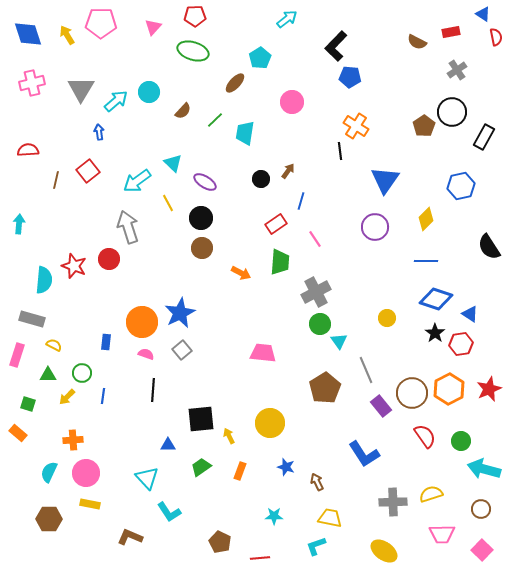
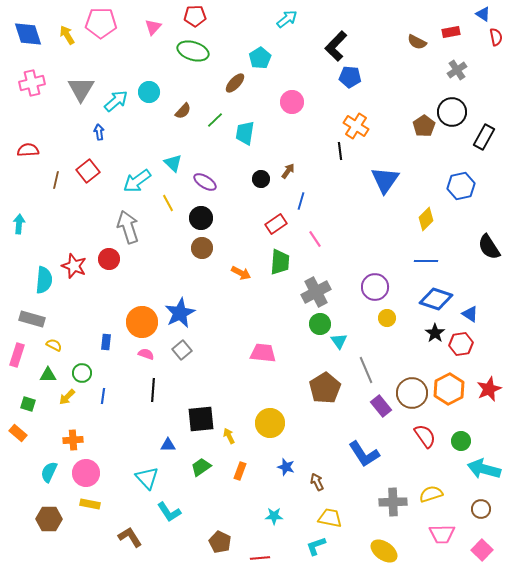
purple circle at (375, 227): moved 60 px down
brown L-shape at (130, 537): rotated 35 degrees clockwise
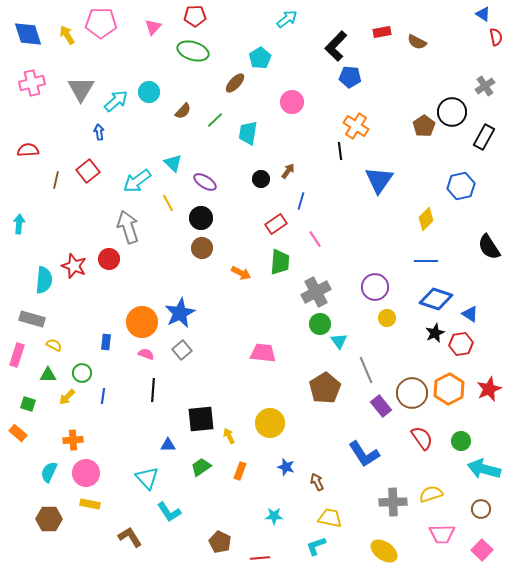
red rectangle at (451, 32): moved 69 px left
gray cross at (457, 70): moved 28 px right, 16 px down
cyan trapezoid at (245, 133): moved 3 px right
blue triangle at (385, 180): moved 6 px left
black star at (435, 333): rotated 12 degrees clockwise
red semicircle at (425, 436): moved 3 px left, 2 px down
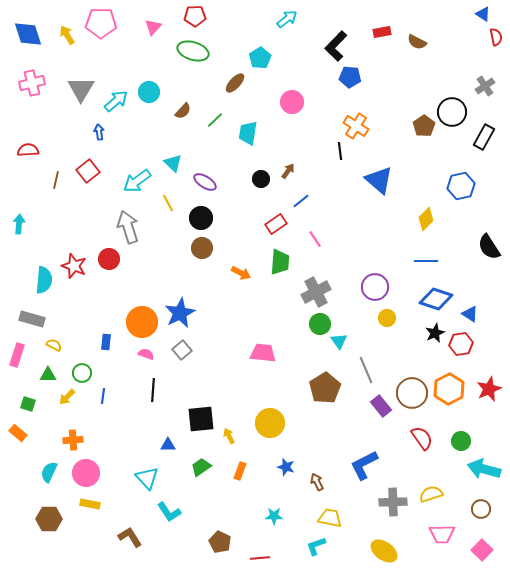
blue triangle at (379, 180): rotated 24 degrees counterclockwise
blue line at (301, 201): rotated 36 degrees clockwise
blue L-shape at (364, 454): moved 11 px down; rotated 96 degrees clockwise
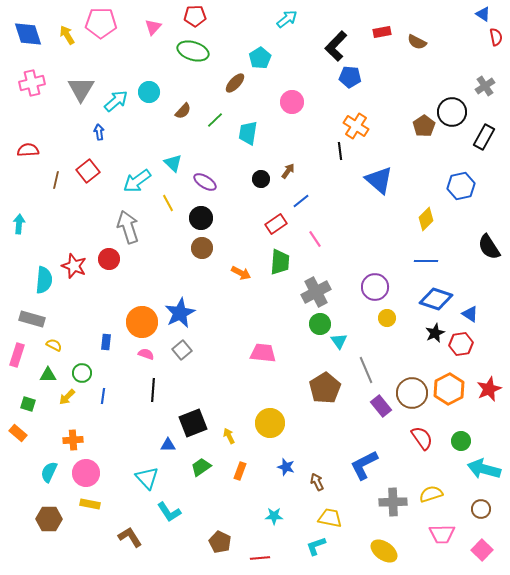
black square at (201, 419): moved 8 px left, 4 px down; rotated 16 degrees counterclockwise
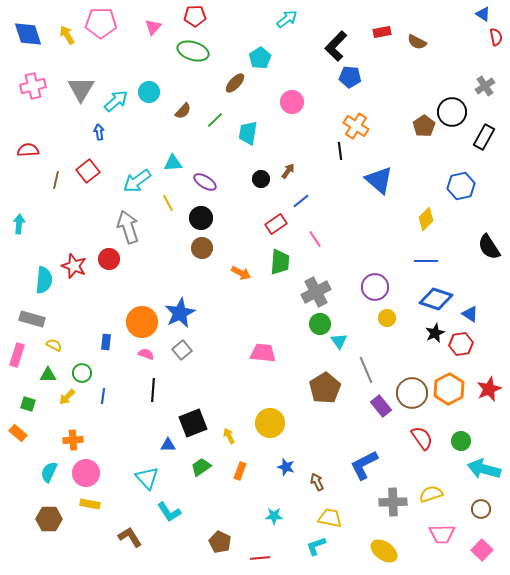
pink cross at (32, 83): moved 1 px right, 3 px down
cyan triangle at (173, 163): rotated 48 degrees counterclockwise
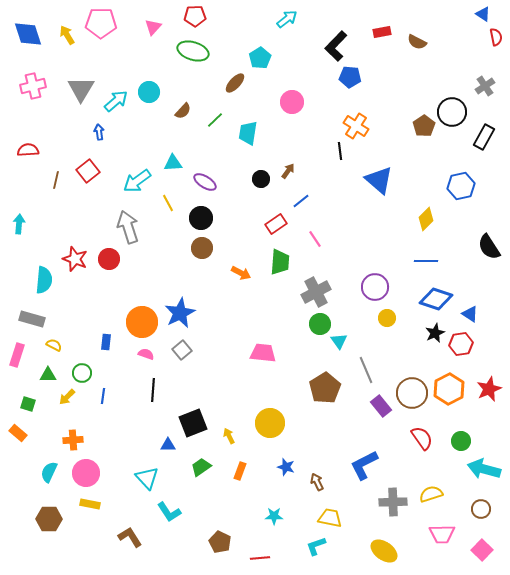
red star at (74, 266): moved 1 px right, 7 px up
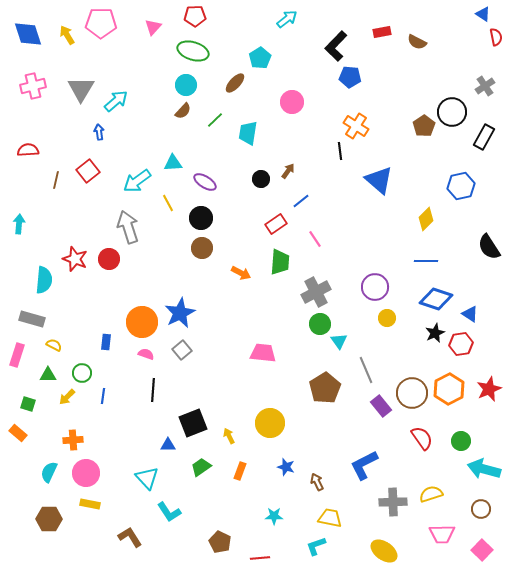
cyan circle at (149, 92): moved 37 px right, 7 px up
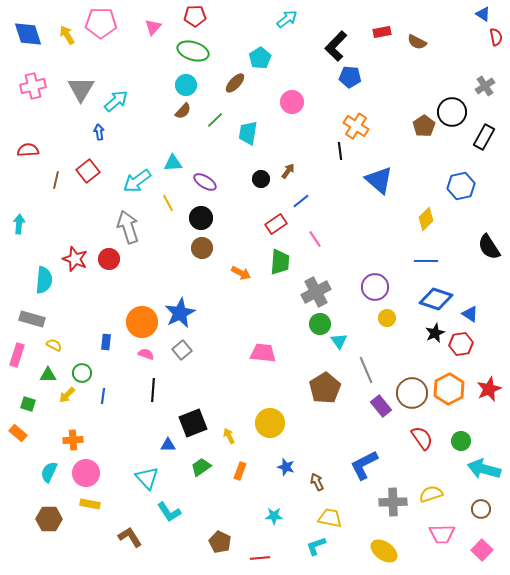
yellow arrow at (67, 397): moved 2 px up
